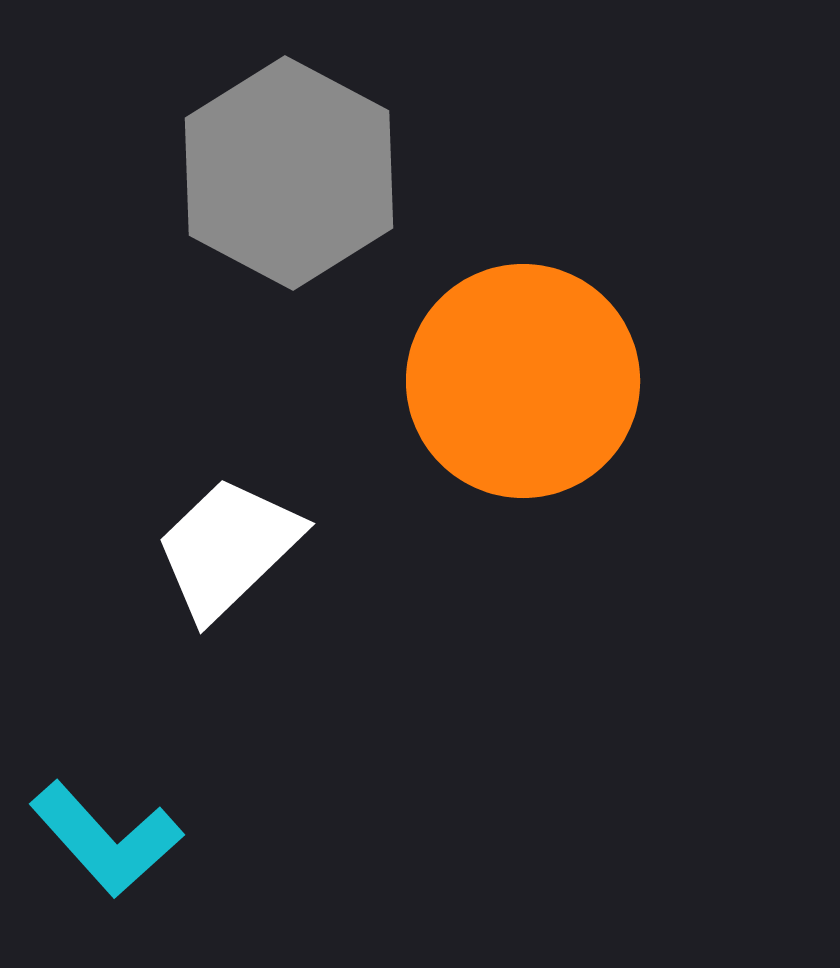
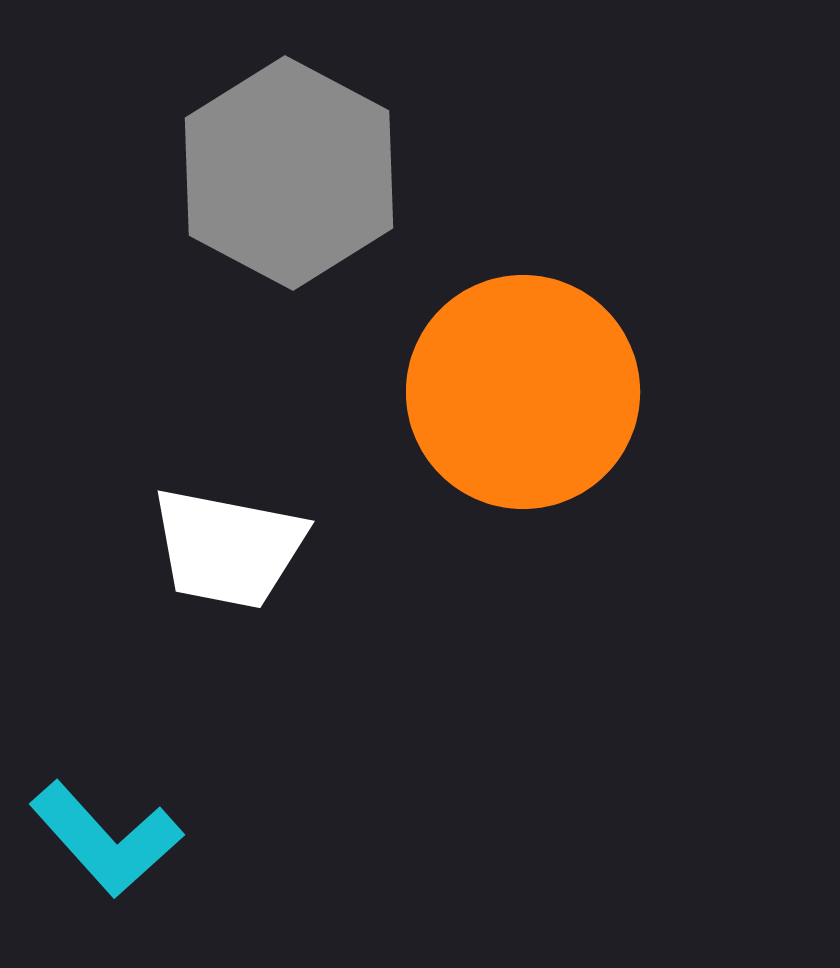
orange circle: moved 11 px down
white trapezoid: rotated 125 degrees counterclockwise
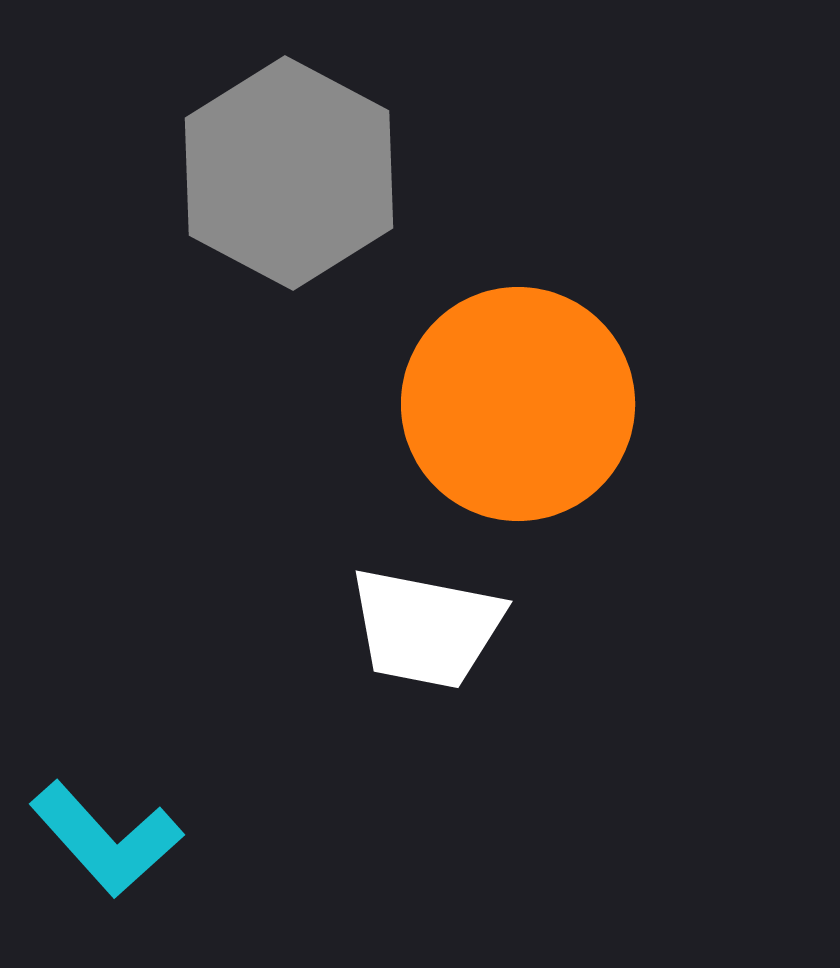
orange circle: moved 5 px left, 12 px down
white trapezoid: moved 198 px right, 80 px down
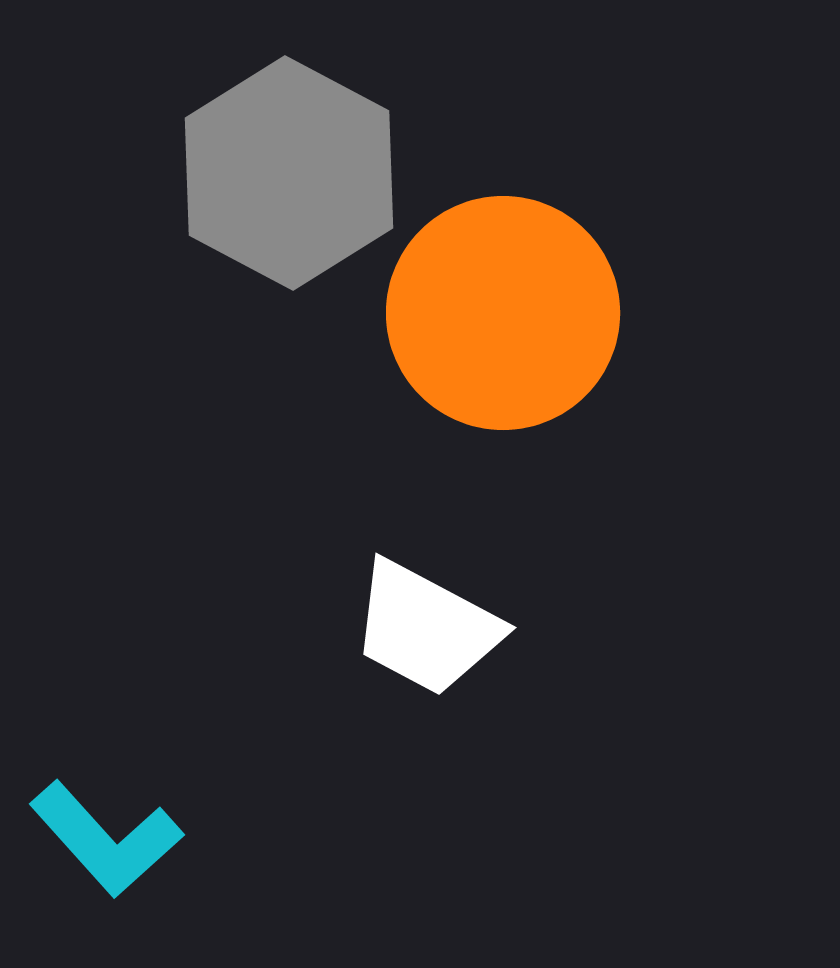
orange circle: moved 15 px left, 91 px up
white trapezoid: rotated 17 degrees clockwise
